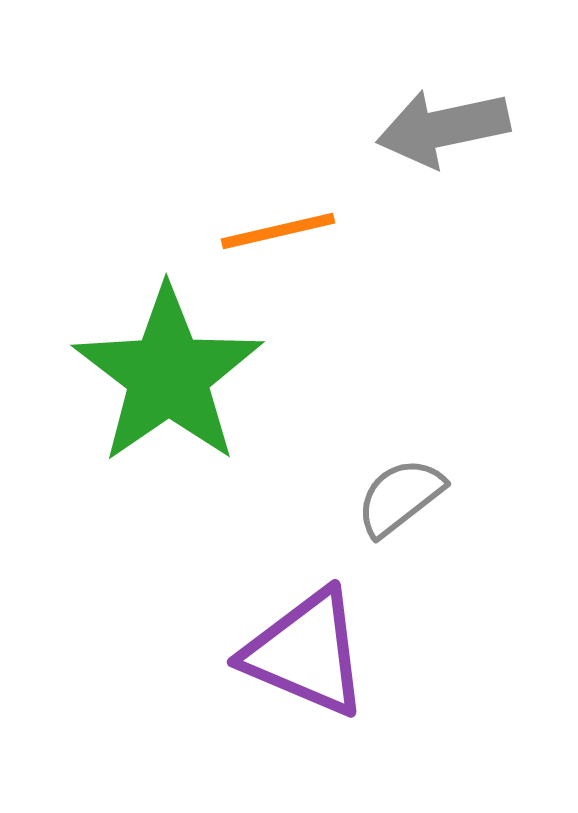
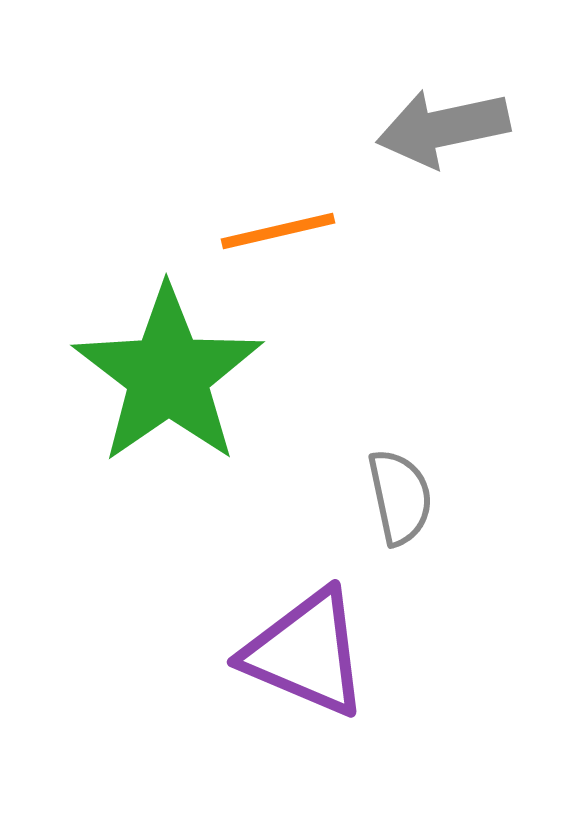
gray semicircle: rotated 116 degrees clockwise
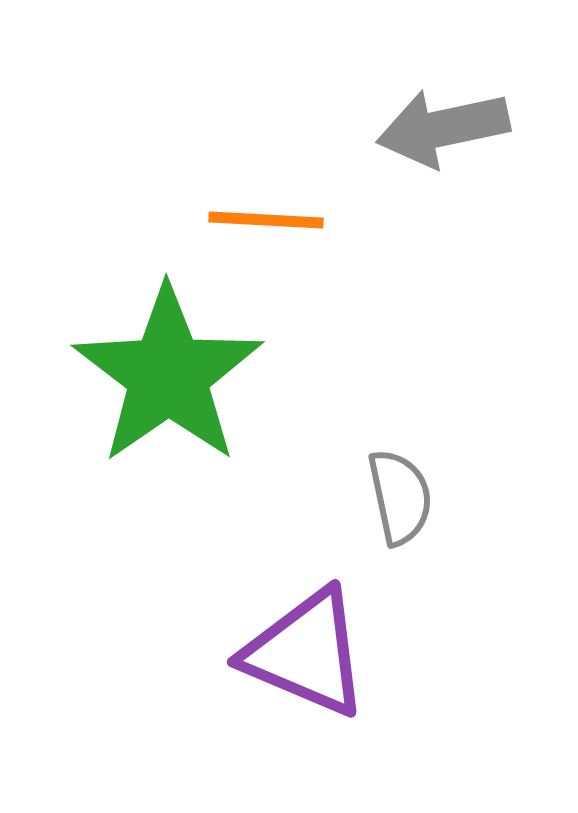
orange line: moved 12 px left, 11 px up; rotated 16 degrees clockwise
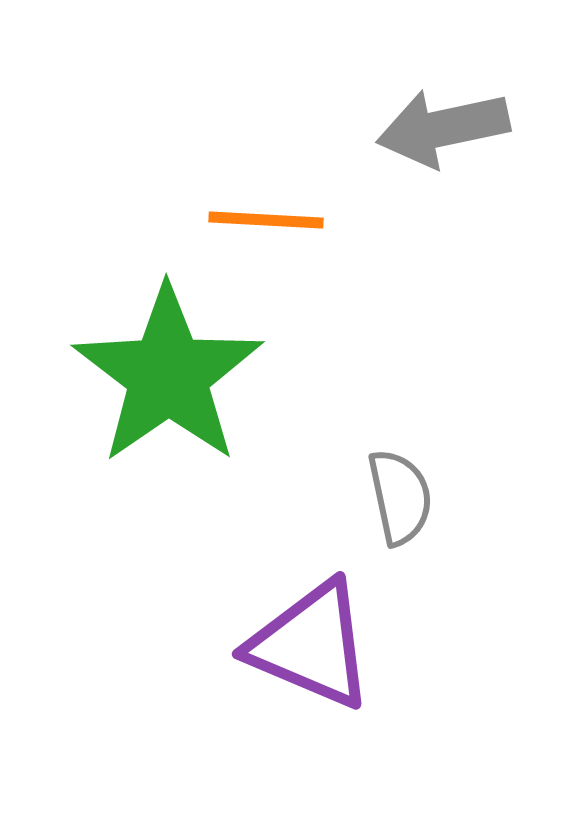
purple triangle: moved 5 px right, 8 px up
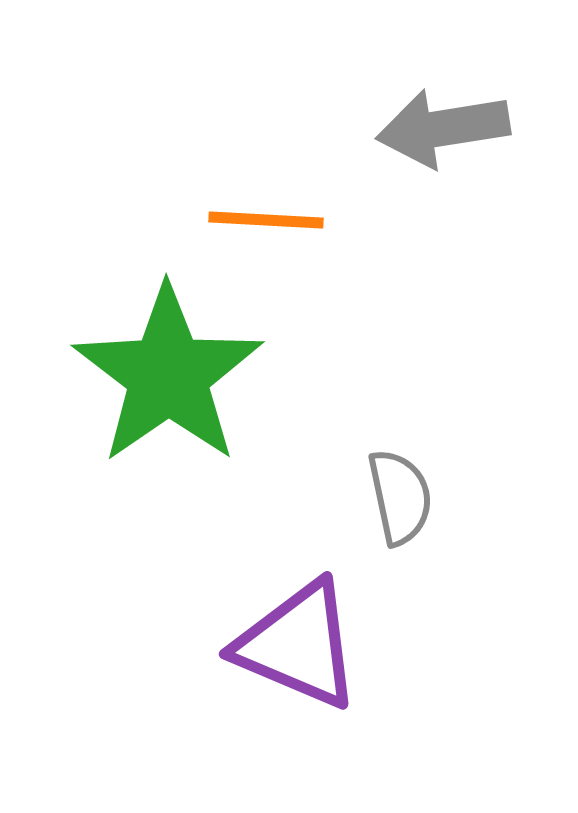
gray arrow: rotated 3 degrees clockwise
purple triangle: moved 13 px left
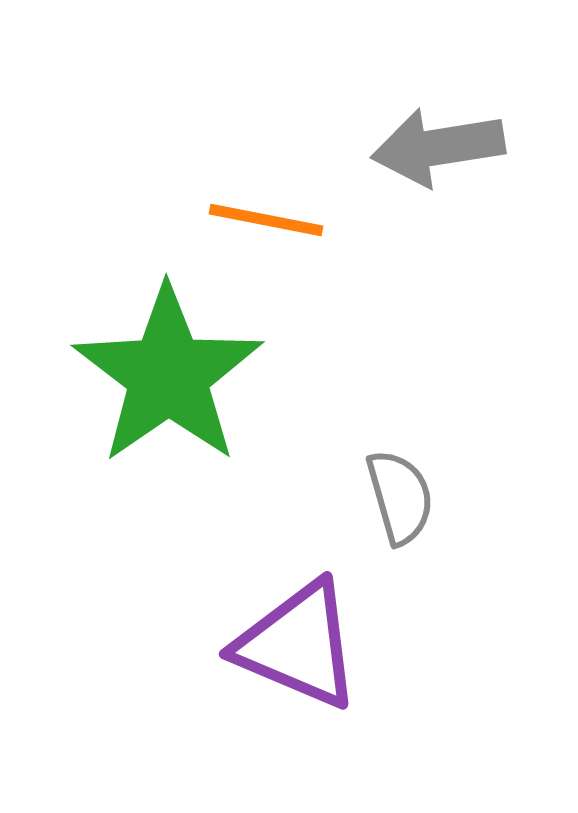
gray arrow: moved 5 px left, 19 px down
orange line: rotated 8 degrees clockwise
gray semicircle: rotated 4 degrees counterclockwise
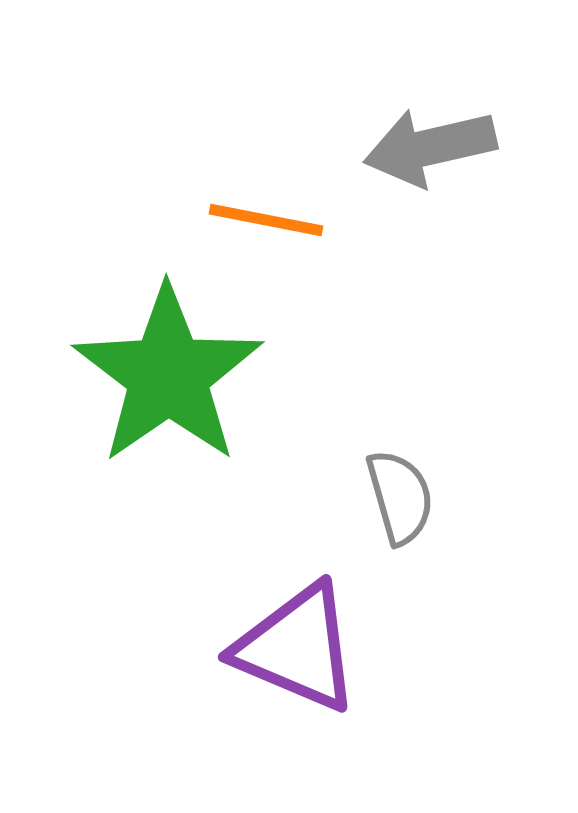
gray arrow: moved 8 px left; rotated 4 degrees counterclockwise
purple triangle: moved 1 px left, 3 px down
